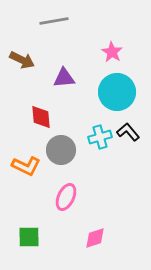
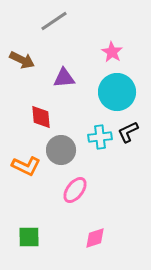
gray line: rotated 24 degrees counterclockwise
black L-shape: rotated 75 degrees counterclockwise
cyan cross: rotated 10 degrees clockwise
pink ellipse: moved 9 px right, 7 px up; rotated 12 degrees clockwise
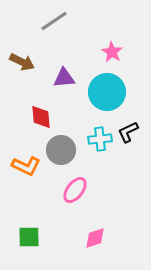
brown arrow: moved 2 px down
cyan circle: moved 10 px left
cyan cross: moved 2 px down
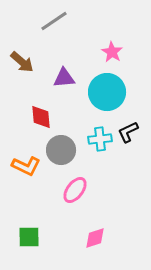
brown arrow: rotated 15 degrees clockwise
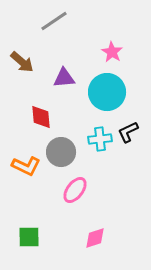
gray circle: moved 2 px down
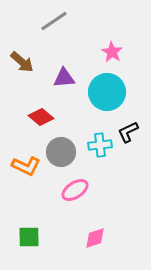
red diamond: rotated 45 degrees counterclockwise
cyan cross: moved 6 px down
pink ellipse: rotated 20 degrees clockwise
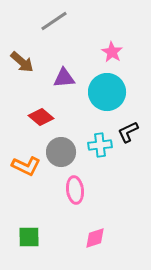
pink ellipse: rotated 64 degrees counterclockwise
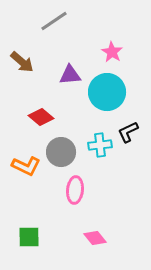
purple triangle: moved 6 px right, 3 px up
pink ellipse: rotated 12 degrees clockwise
pink diamond: rotated 70 degrees clockwise
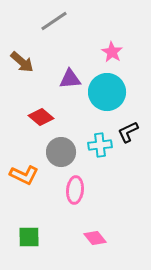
purple triangle: moved 4 px down
orange L-shape: moved 2 px left, 9 px down
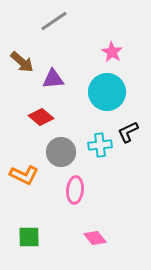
purple triangle: moved 17 px left
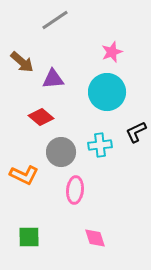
gray line: moved 1 px right, 1 px up
pink star: rotated 20 degrees clockwise
black L-shape: moved 8 px right
pink diamond: rotated 20 degrees clockwise
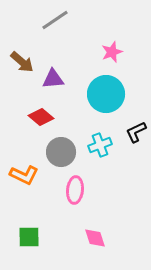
cyan circle: moved 1 px left, 2 px down
cyan cross: rotated 15 degrees counterclockwise
